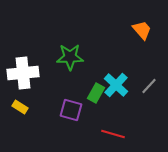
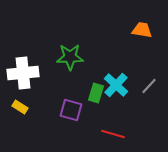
orange trapezoid: rotated 40 degrees counterclockwise
green rectangle: rotated 12 degrees counterclockwise
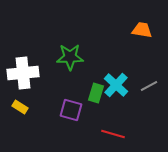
gray line: rotated 18 degrees clockwise
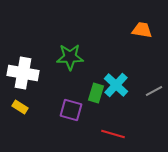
white cross: rotated 16 degrees clockwise
gray line: moved 5 px right, 5 px down
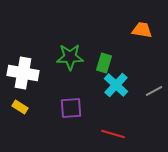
green rectangle: moved 8 px right, 30 px up
purple square: moved 2 px up; rotated 20 degrees counterclockwise
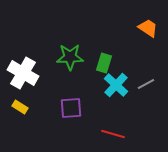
orange trapezoid: moved 6 px right, 2 px up; rotated 25 degrees clockwise
white cross: rotated 20 degrees clockwise
gray line: moved 8 px left, 7 px up
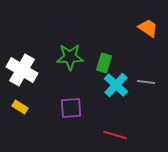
white cross: moved 1 px left, 3 px up
gray line: moved 2 px up; rotated 36 degrees clockwise
red line: moved 2 px right, 1 px down
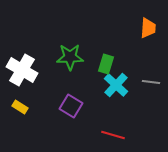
orange trapezoid: rotated 60 degrees clockwise
green rectangle: moved 2 px right, 1 px down
gray line: moved 5 px right
purple square: moved 2 px up; rotated 35 degrees clockwise
red line: moved 2 px left
